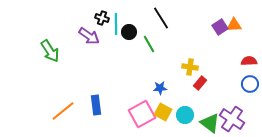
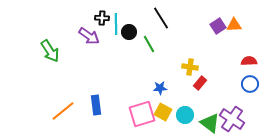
black cross: rotated 16 degrees counterclockwise
purple square: moved 2 px left, 1 px up
pink square: rotated 12 degrees clockwise
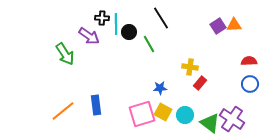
green arrow: moved 15 px right, 3 px down
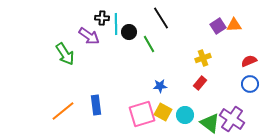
red semicircle: rotated 21 degrees counterclockwise
yellow cross: moved 13 px right, 9 px up; rotated 28 degrees counterclockwise
blue star: moved 2 px up
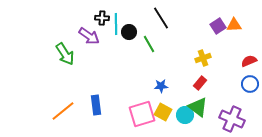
blue star: moved 1 px right
purple cross: rotated 10 degrees counterclockwise
green triangle: moved 12 px left, 16 px up
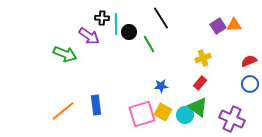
green arrow: rotated 35 degrees counterclockwise
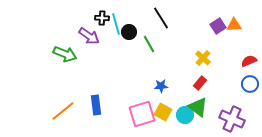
cyan line: rotated 15 degrees counterclockwise
yellow cross: rotated 28 degrees counterclockwise
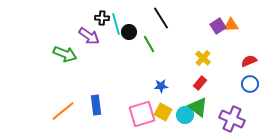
orange triangle: moved 3 px left
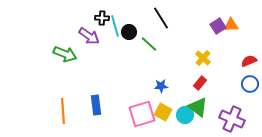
cyan line: moved 1 px left, 2 px down
green line: rotated 18 degrees counterclockwise
orange line: rotated 55 degrees counterclockwise
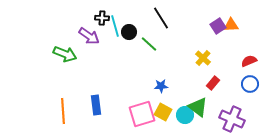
red rectangle: moved 13 px right
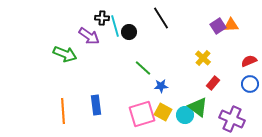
green line: moved 6 px left, 24 px down
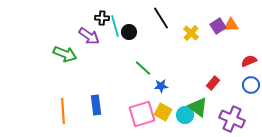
yellow cross: moved 12 px left, 25 px up
blue circle: moved 1 px right, 1 px down
